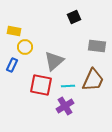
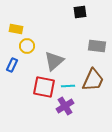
black square: moved 6 px right, 5 px up; rotated 16 degrees clockwise
yellow rectangle: moved 2 px right, 2 px up
yellow circle: moved 2 px right, 1 px up
red square: moved 3 px right, 2 px down
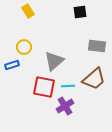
yellow rectangle: moved 12 px right, 18 px up; rotated 48 degrees clockwise
yellow circle: moved 3 px left, 1 px down
blue rectangle: rotated 48 degrees clockwise
brown trapezoid: moved 1 px right, 1 px up; rotated 25 degrees clockwise
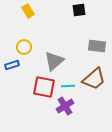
black square: moved 1 px left, 2 px up
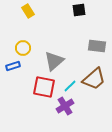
yellow circle: moved 1 px left, 1 px down
blue rectangle: moved 1 px right, 1 px down
cyan line: moved 2 px right; rotated 40 degrees counterclockwise
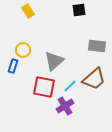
yellow circle: moved 2 px down
blue rectangle: rotated 56 degrees counterclockwise
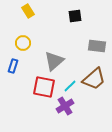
black square: moved 4 px left, 6 px down
yellow circle: moved 7 px up
